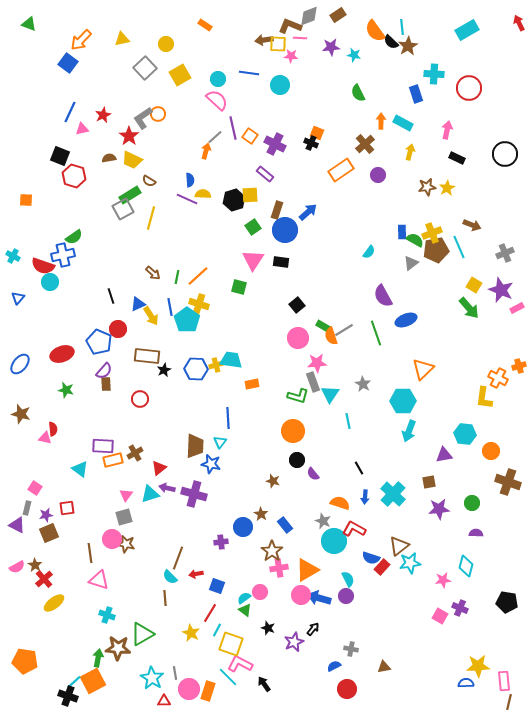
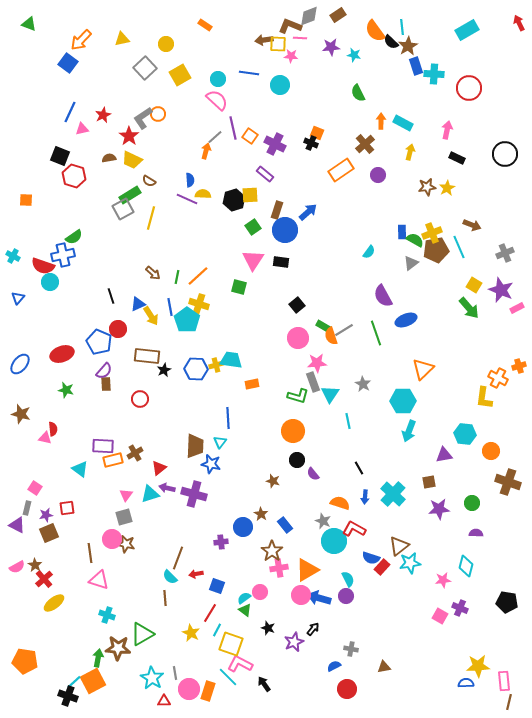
blue rectangle at (416, 94): moved 28 px up
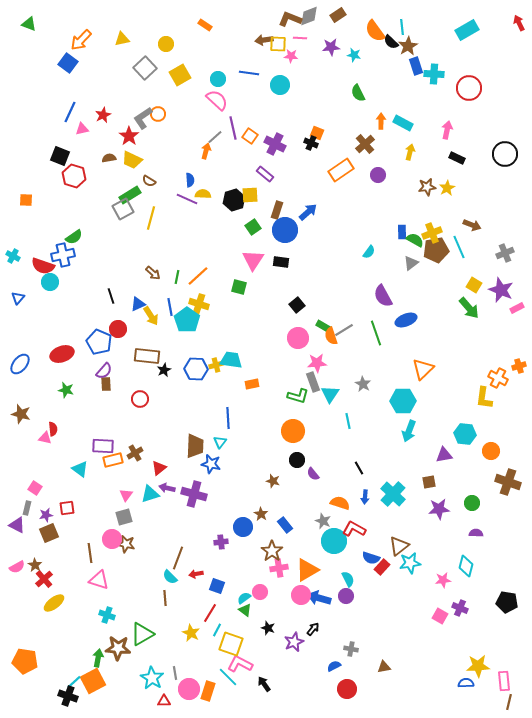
brown L-shape at (290, 26): moved 7 px up
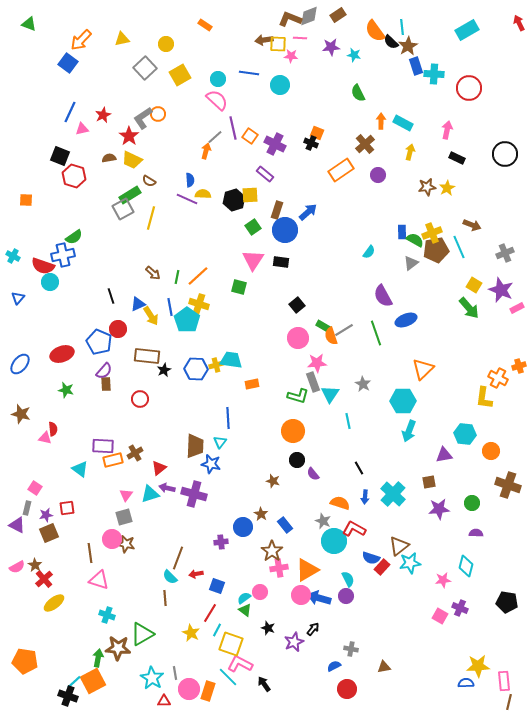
brown cross at (508, 482): moved 3 px down
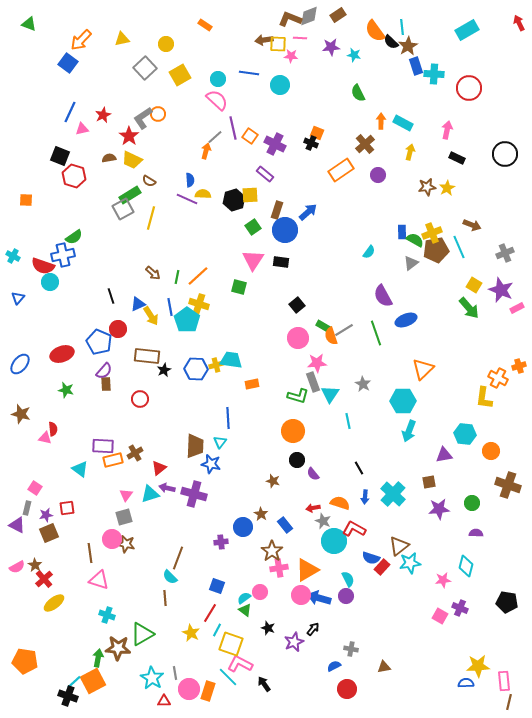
red arrow at (196, 574): moved 117 px right, 66 px up
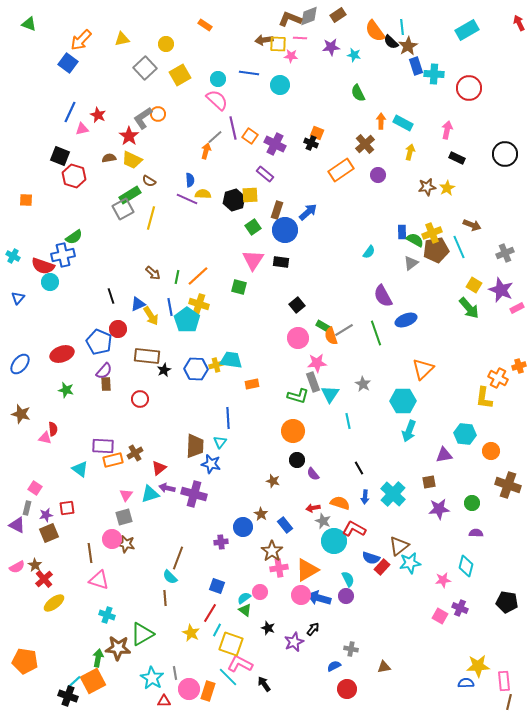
red star at (103, 115): moved 5 px left; rotated 21 degrees counterclockwise
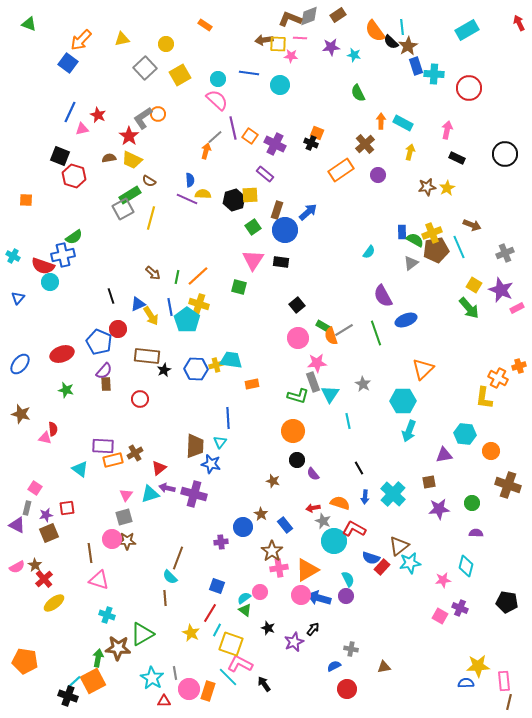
brown star at (126, 544): moved 1 px right, 3 px up; rotated 12 degrees counterclockwise
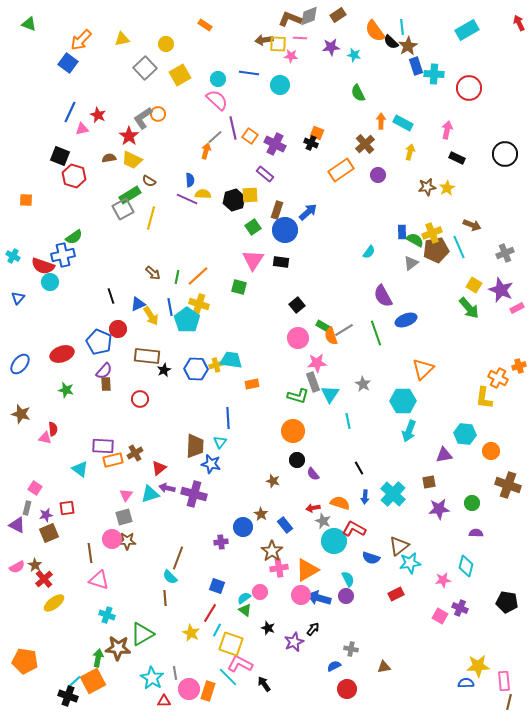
red rectangle at (382, 567): moved 14 px right, 27 px down; rotated 21 degrees clockwise
